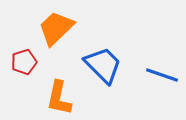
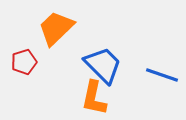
orange L-shape: moved 35 px right
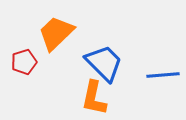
orange trapezoid: moved 5 px down
blue trapezoid: moved 1 px right, 2 px up
blue line: moved 1 px right; rotated 24 degrees counterclockwise
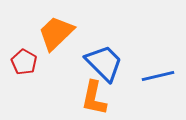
red pentagon: rotated 25 degrees counterclockwise
blue line: moved 5 px left, 1 px down; rotated 8 degrees counterclockwise
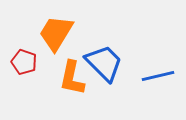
orange trapezoid: rotated 15 degrees counterclockwise
red pentagon: rotated 10 degrees counterclockwise
orange L-shape: moved 22 px left, 20 px up
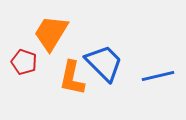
orange trapezoid: moved 5 px left
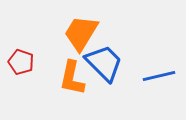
orange trapezoid: moved 30 px right
red pentagon: moved 3 px left
blue line: moved 1 px right
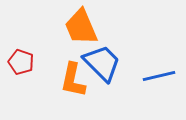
orange trapezoid: moved 6 px up; rotated 54 degrees counterclockwise
blue trapezoid: moved 2 px left
orange L-shape: moved 1 px right, 2 px down
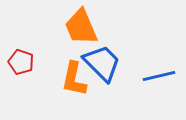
orange L-shape: moved 1 px right, 1 px up
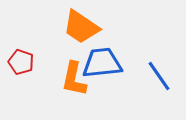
orange trapezoid: rotated 33 degrees counterclockwise
blue trapezoid: rotated 51 degrees counterclockwise
blue line: rotated 68 degrees clockwise
